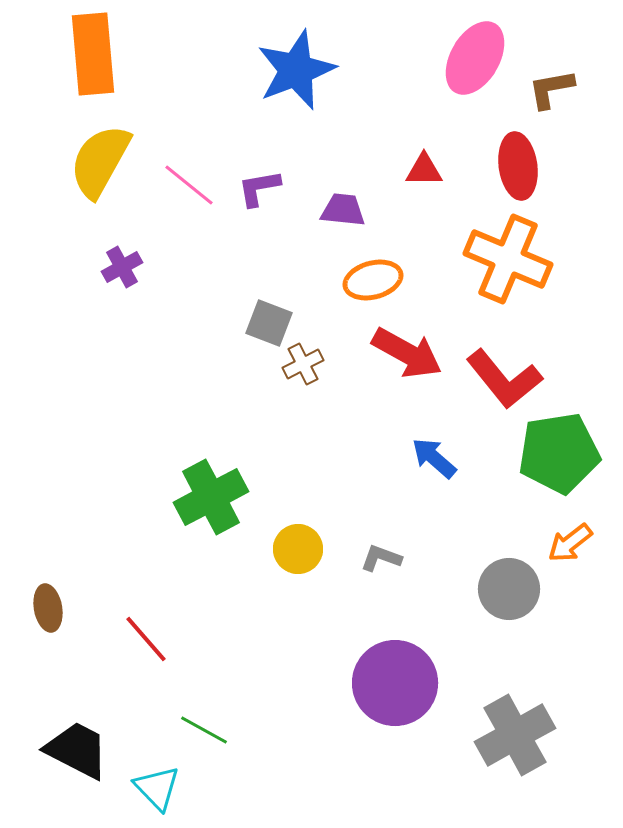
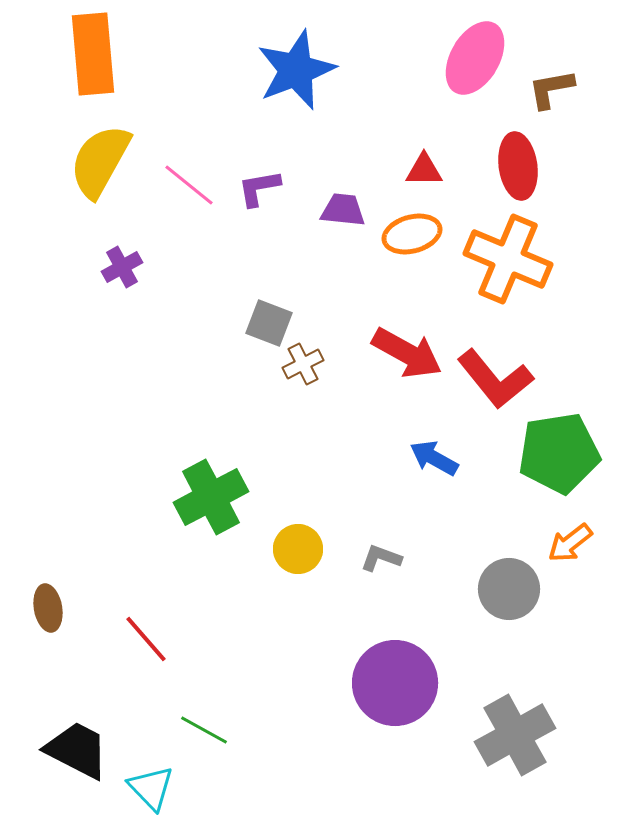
orange ellipse: moved 39 px right, 46 px up
red L-shape: moved 9 px left
blue arrow: rotated 12 degrees counterclockwise
cyan triangle: moved 6 px left
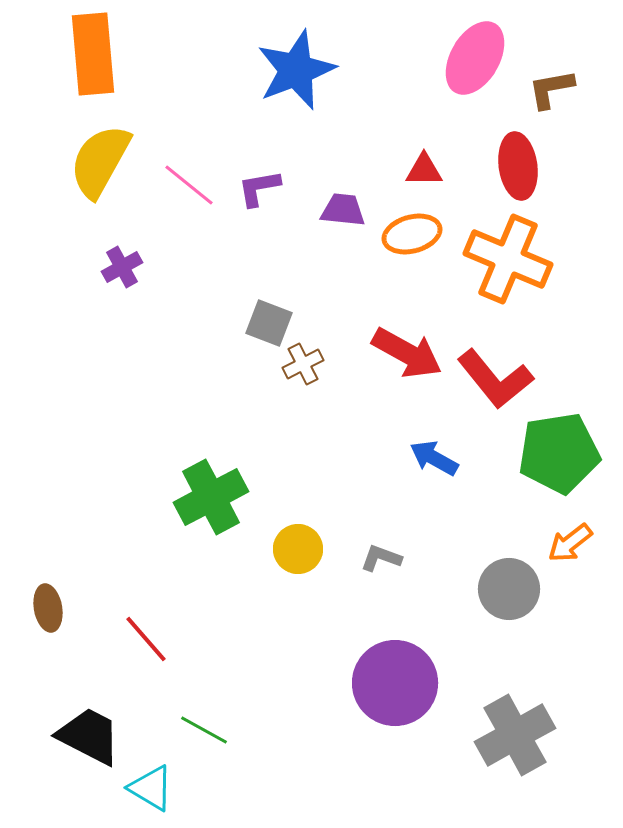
black trapezoid: moved 12 px right, 14 px up
cyan triangle: rotated 15 degrees counterclockwise
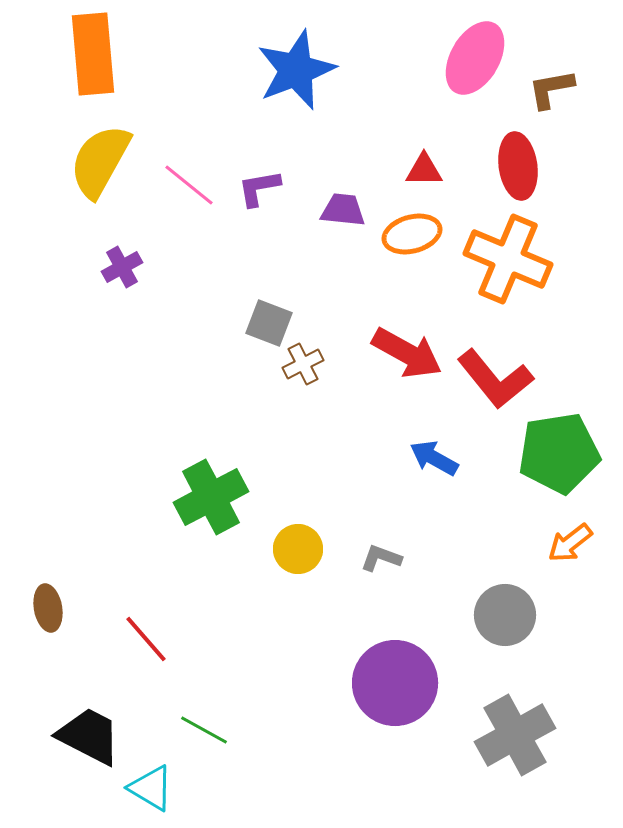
gray circle: moved 4 px left, 26 px down
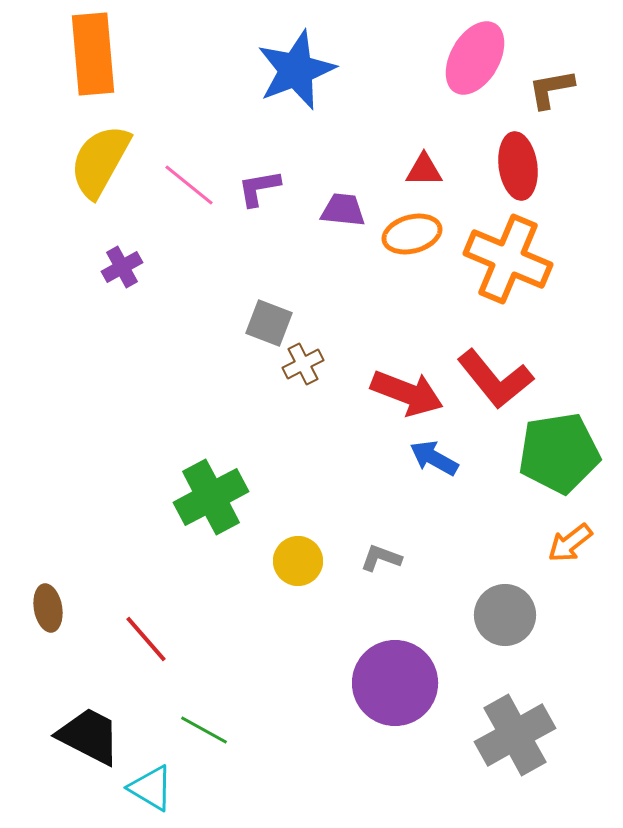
red arrow: moved 40 px down; rotated 8 degrees counterclockwise
yellow circle: moved 12 px down
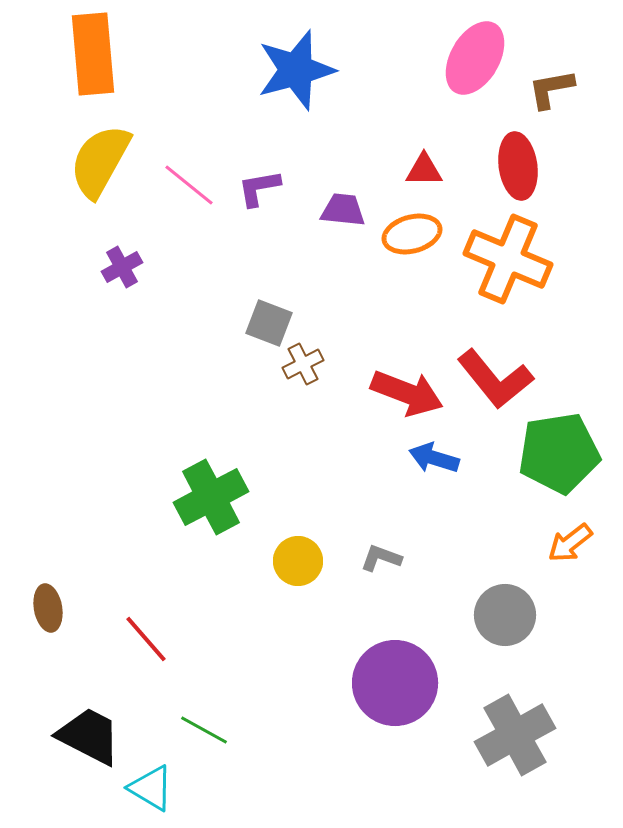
blue star: rotated 6 degrees clockwise
blue arrow: rotated 12 degrees counterclockwise
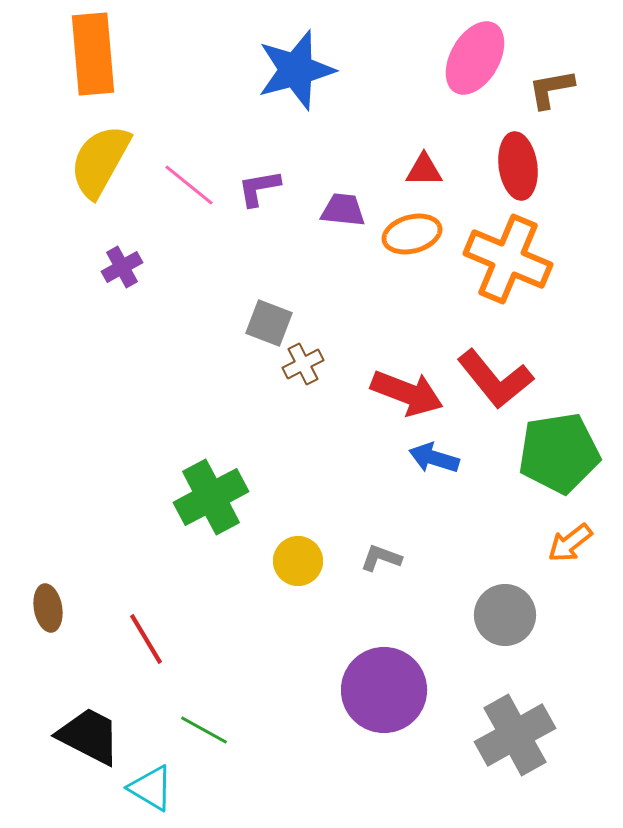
red line: rotated 10 degrees clockwise
purple circle: moved 11 px left, 7 px down
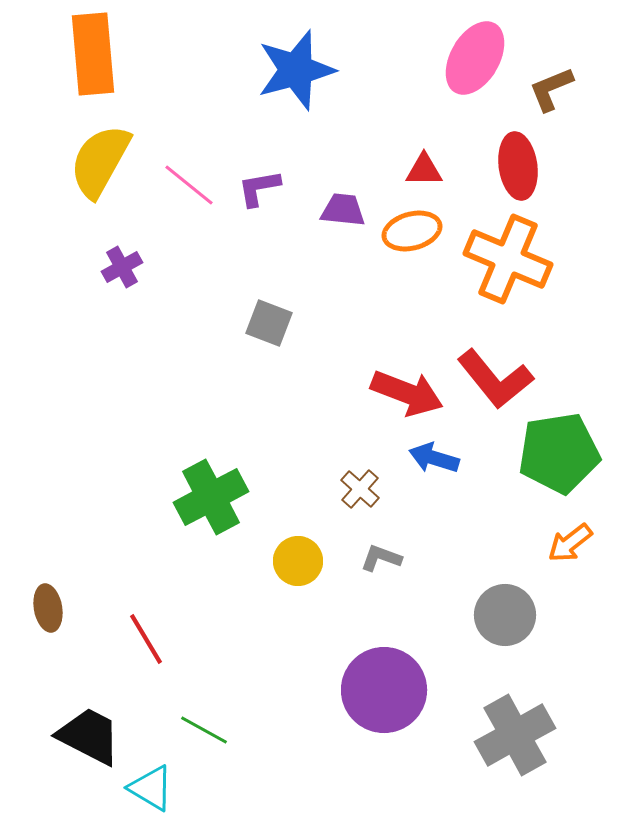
brown L-shape: rotated 12 degrees counterclockwise
orange ellipse: moved 3 px up
brown cross: moved 57 px right, 125 px down; rotated 21 degrees counterclockwise
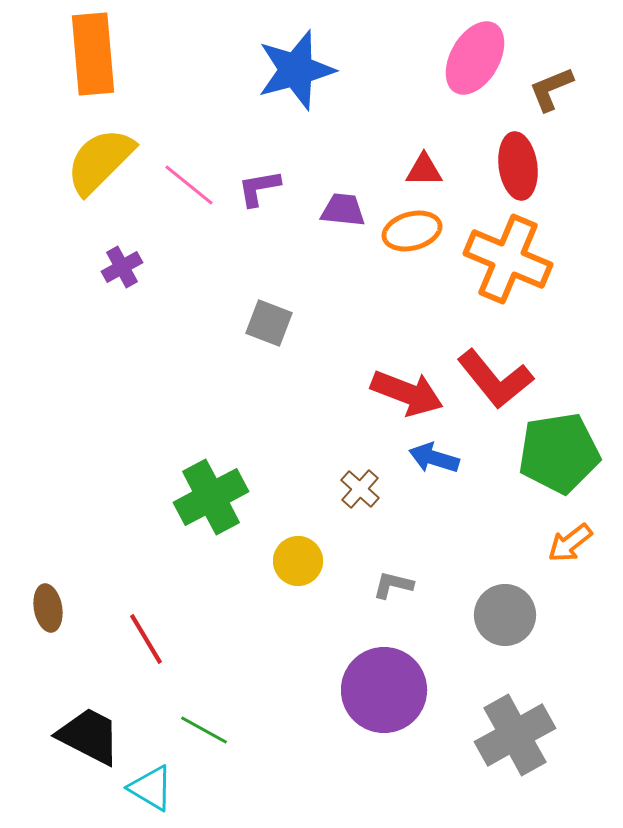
yellow semicircle: rotated 16 degrees clockwise
gray L-shape: moved 12 px right, 27 px down; rotated 6 degrees counterclockwise
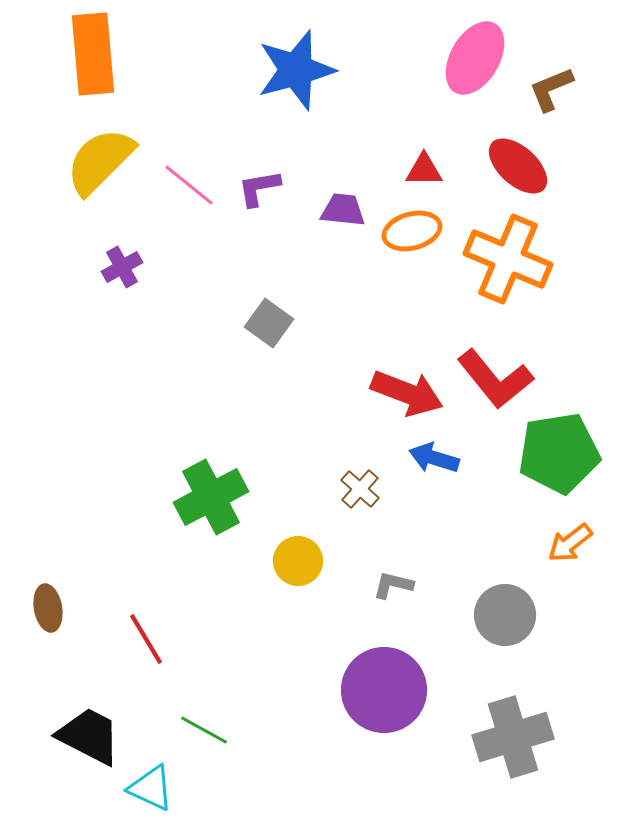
red ellipse: rotated 40 degrees counterclockwise
gray square: rotated 15 degrees clockwise
gray cross: moved 2 px left, 2 px down; rotated 12 degrees clockwise
cyan triangle: rotated 6 degrees counterclockwise
